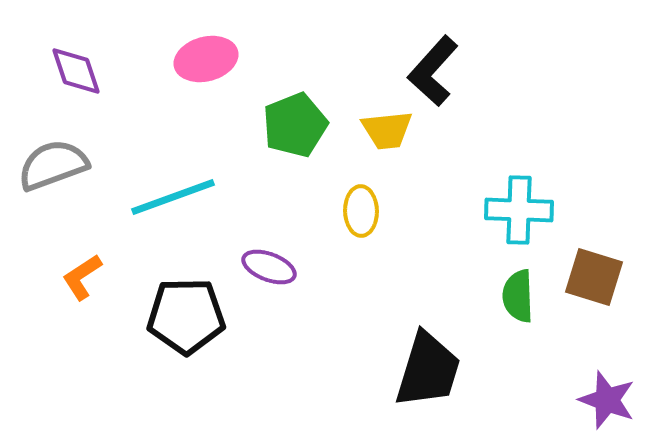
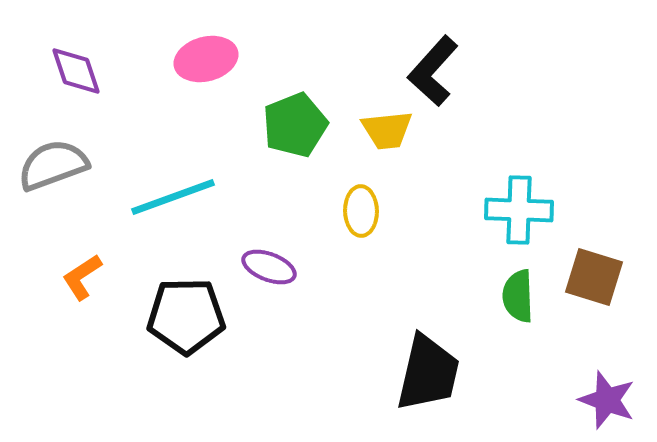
black trapezoid: moved 3 px down; rotated 4 degrees counterclockwise
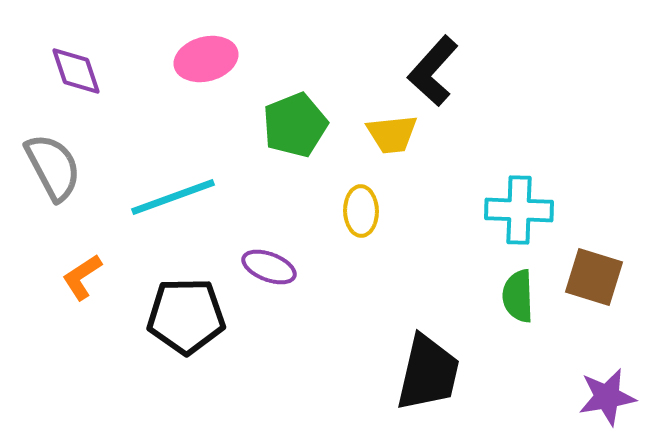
yellow trapezoid: moved 5 px right, 4 px down
gray semicircle: moved 2 px down; rotated 82 degrees clockwise
purple star: moved 3 px up; rotated 30 degrees counterclockwise
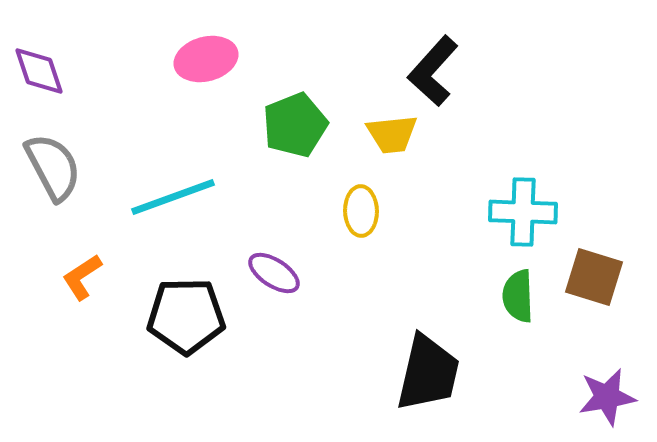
purple diamond: moved 37 px left
cyan cross: moved 4 px right, 2 px down
purple ellipse: moved 5 px right, 6 px down; rotated 12 degrees clockwise
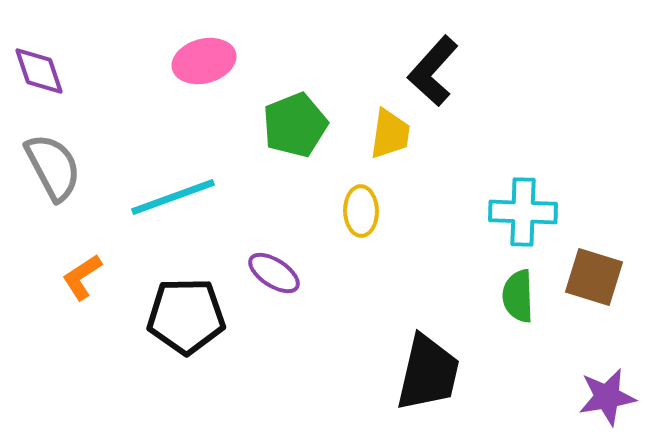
pink ellipse: moved 2 px left, 2 px down
yellow trapezoid: moved 2 px left; rotated 76 degrees counterclockwise
